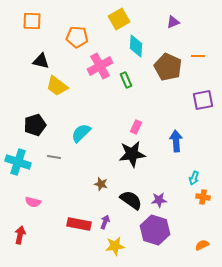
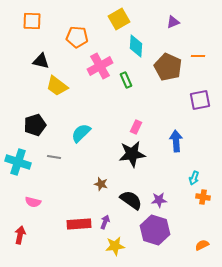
purple square: moved 3 px left
red rectangle: rotated 15 degrees counterclockwise
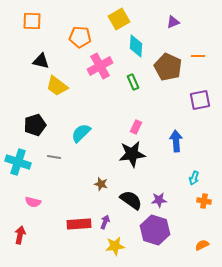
orange pentagon: moved 3 px right
green rectangle: moved 7 px right, 2 px down
orange cross: moved 1 px right, 4 px down
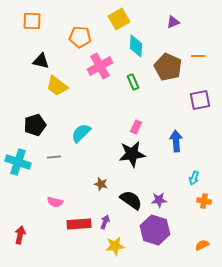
gray line: rotated 16 degrees counterclockwise
pink semicircle: moved 22 px right
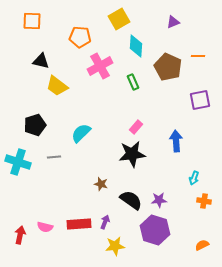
pink rectangle: rotated 16 degrees clockwise
pink semicircle: moved 10 px left, 25 px down
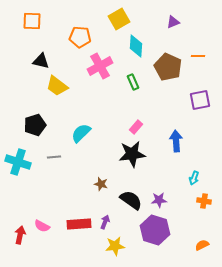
pink semicircle: moved 3 px left, 1 px up; rotated 14 degrees clockwise
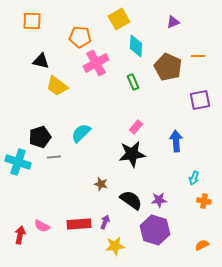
pink cross: moved 4 px left, 3 px up
black pentagon: moved 5 px right, 12 px down
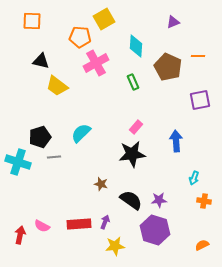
yellow square: moved 15 px left
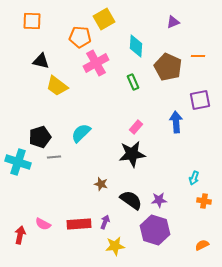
blue arrow: moved 19 px up
pink semicircle: moved 1 px right, 2 px up
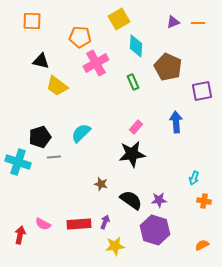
yellow square: moved 15 px right
orange line: moved 33 px up
purple square: moved 2 px right, 9 px up
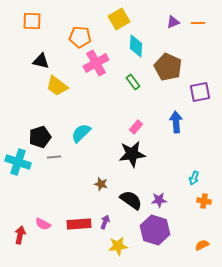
green rectangle: rotated 14 degrees counterclockwise
purple square: moved 2 px left, 1 px down
yellow star: moved 3 px right
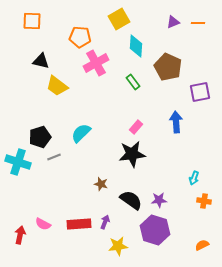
gray line: rotated 16 degrees counterclockwise
